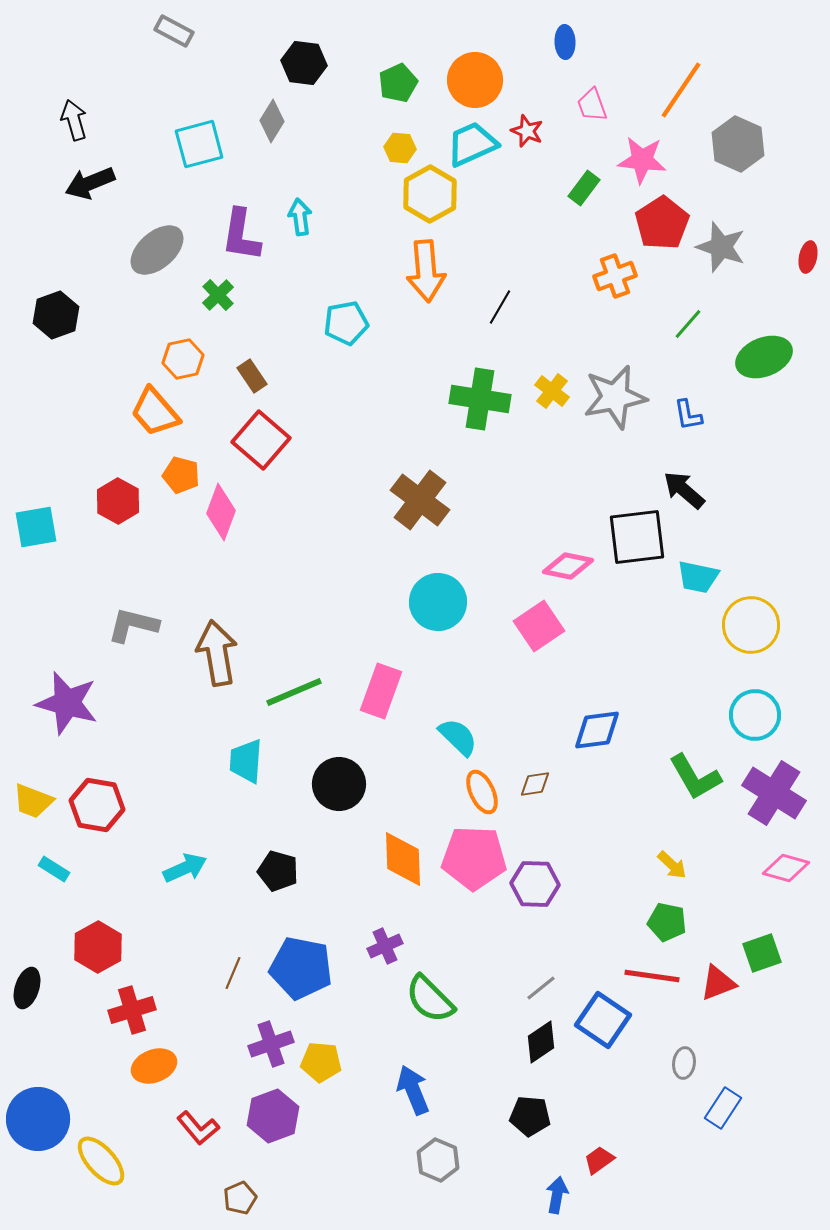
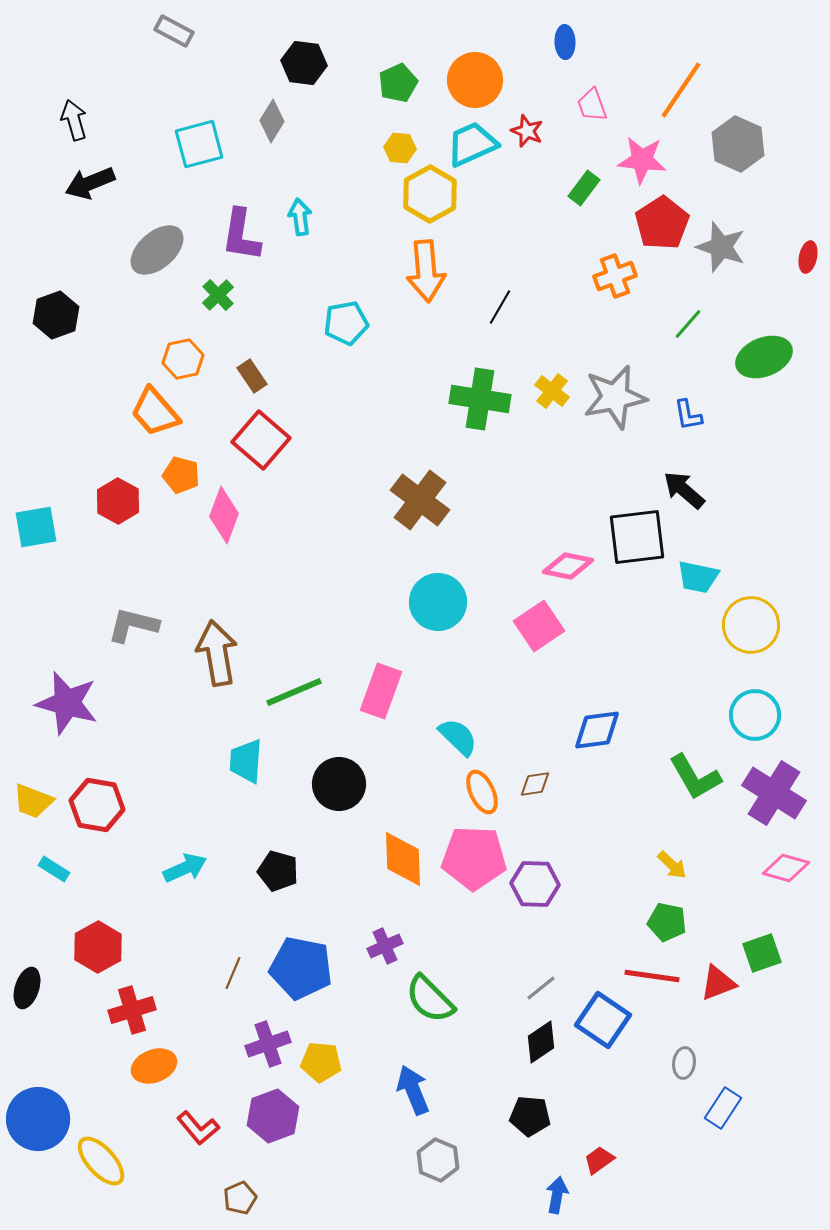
pink diamond at (221, 512): moved 3 px right, 3 px down
purple cross at (271, 1044): moved 3 px left
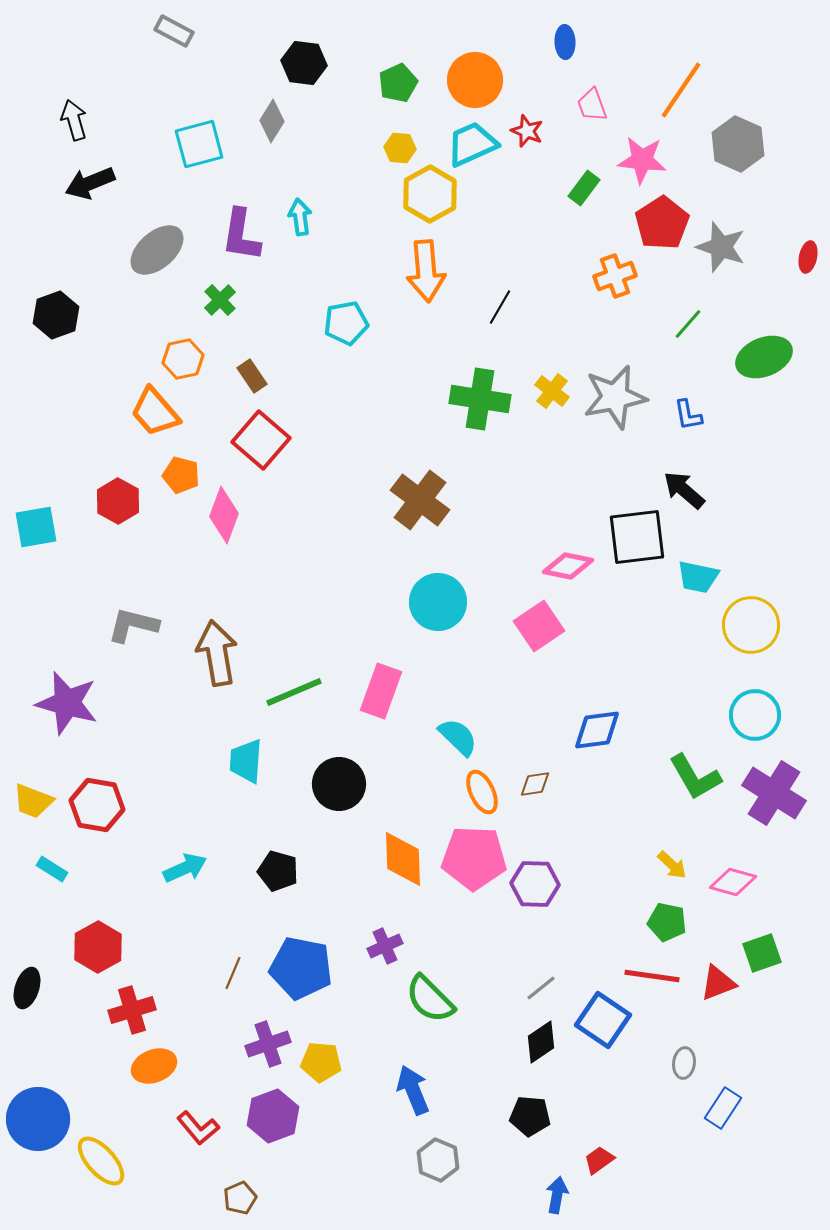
green cross at (218, 295): moved 2 px right, 5 px down
pink diamond at (786, 868): moved 53 px left, 14 px down
cyan rectangle at (54, 869): moved 2 px left
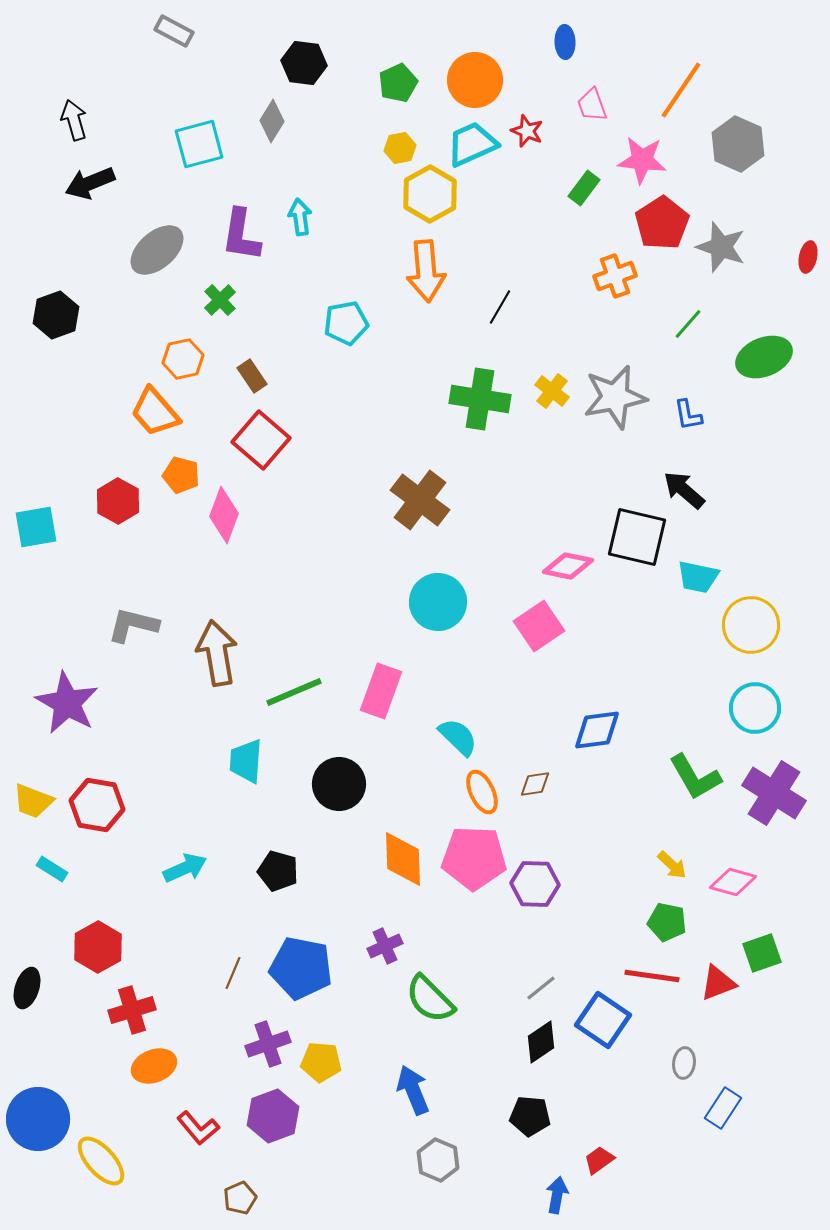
yellow hexagon at (400, 148): rotated 16 degrees counterclockwise
black square at (637, 537): rotated 20 degrees clockwise
purple star at (67, 703): rotated 14 degrees clockwise
cyan circle at (755, 715): moved 7 px up
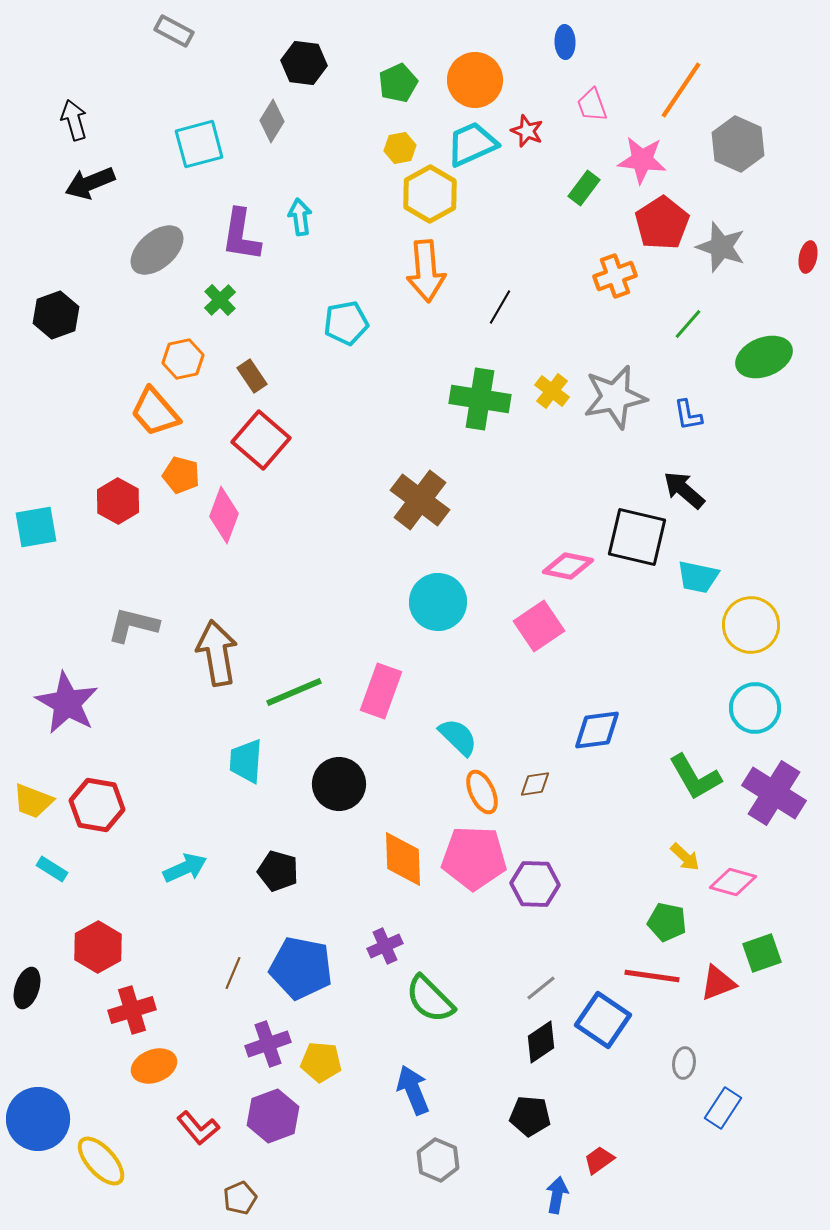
yellow arrow at (672, 865): moved 13 px right, 8 px up
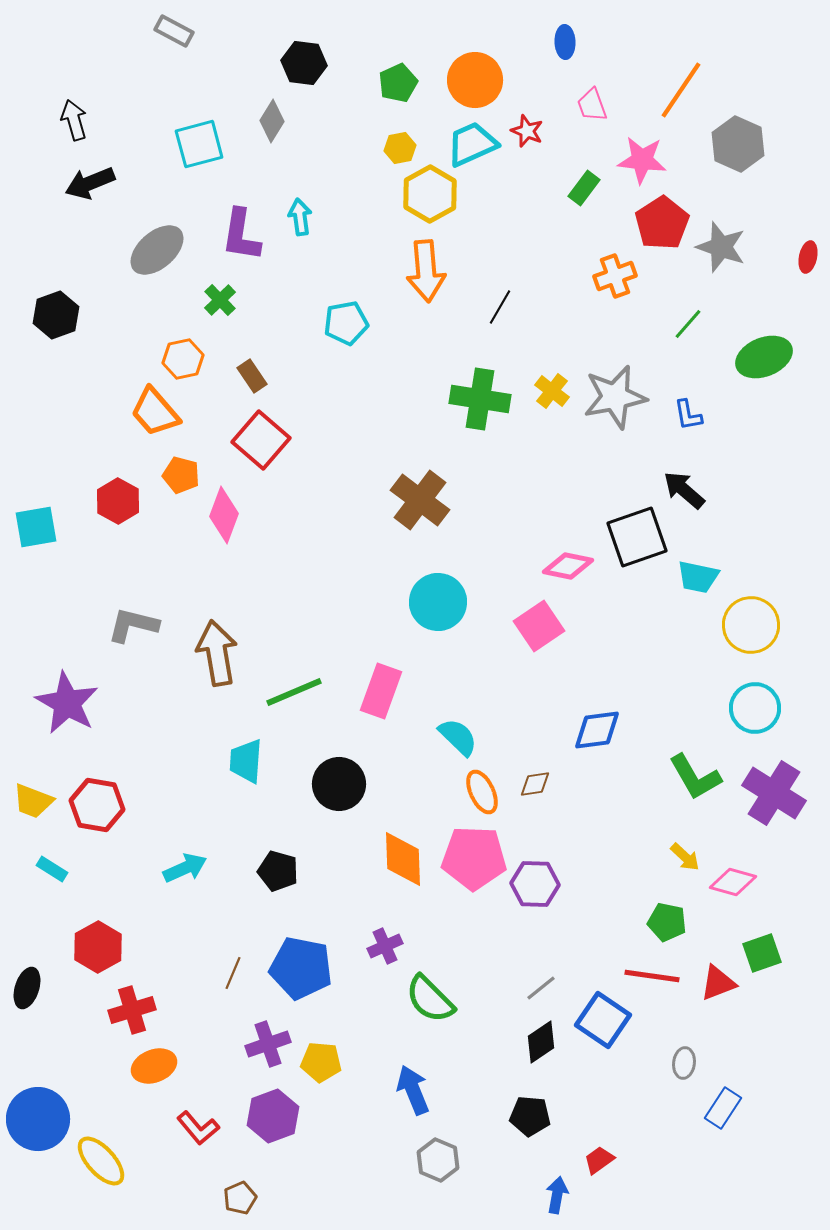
black square at (637, 537): rotated 32 degrees counterclockwise
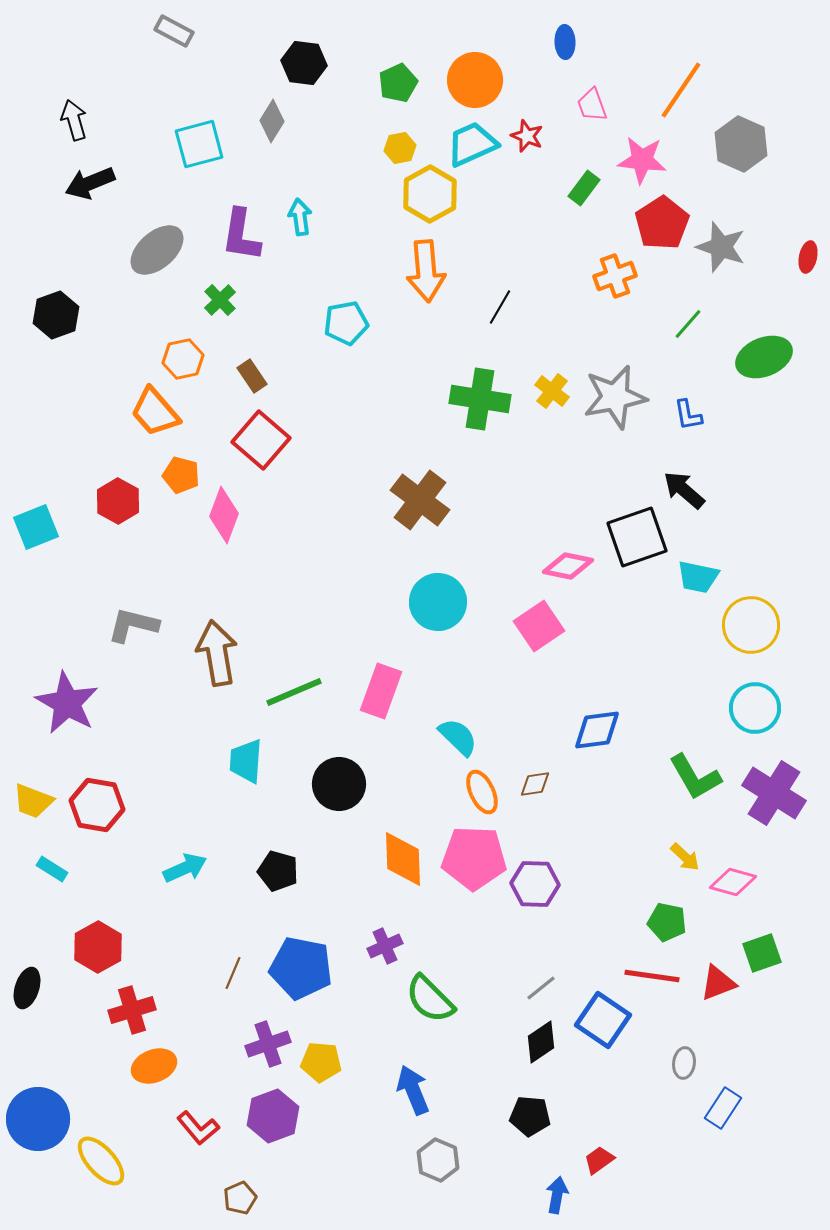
red star at (527, 131): moved 5 px down
gray hexagon at (738, 144): moved 3 px right
cyan square at (36, 527): rotated 12 degrees counterclockwise
